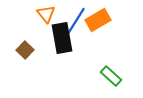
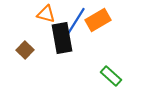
orange triangle: rotated 36 degrees counterclockwise
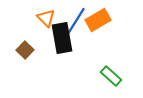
orange triangle: moved 4 px down; rotated 30 degrees clockwise
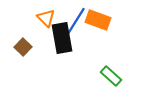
orange rectangle: rotated 50 degrees clockwise
brown square: moved 2 px left, 3 px up
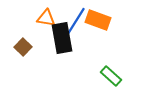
orange triangle: rotated 36 degrees counterclockwise
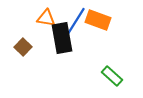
green rectangle: moved 1 px right
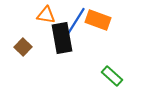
orange triangle: moved 3 px up
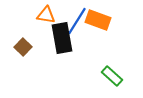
blue line: moved 1 px right
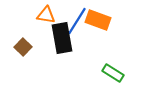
green rectangle: moved 1 px right, 3 px up; rotated 10 degrees counterclockwise
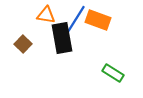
blue line: moved 1 px left, 2 px up
brown square: moved 3 px up
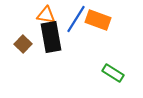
black rectangle: moved 11 px left, 1 px up
